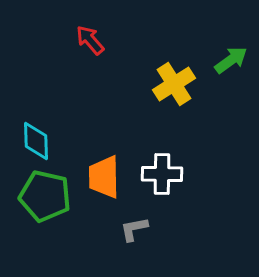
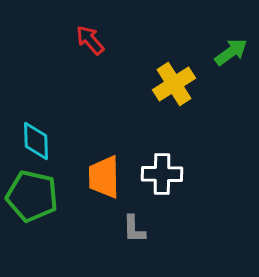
green arrow: moved 8 px up
green pentagon: moved 13 px left
gray L-shape: rotated 80 degrees counterclockwise
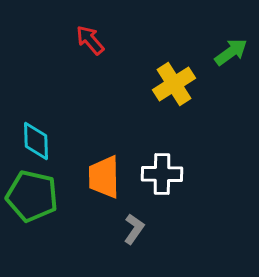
gray L-shape: rotated 144 degrees counterclockwise
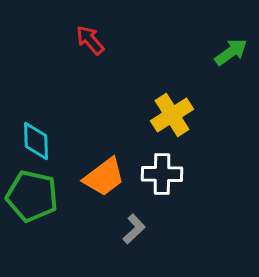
yellow cross: moved 2 px left, 31 px down
orange trapezoid: rotated 126 degrees counterclockwise
gray L-shape: rotated 12 degrees clockwise
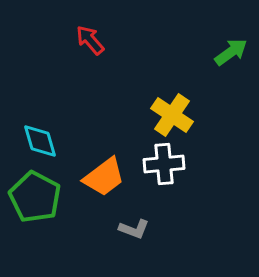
yellow cross: rotated 24 degrees counterclockwise
cyan diamond: moved 4 px right; rotated 15 degrees counterclockwise
white cross: moved 2 px right, 10 px up; rotated 6 degrees counterclockwise
green pentagon: moved 3 px right, 1 px down; rotated 15 degrees clockwise
gray L-shape: rotated 64 degrees clockwise
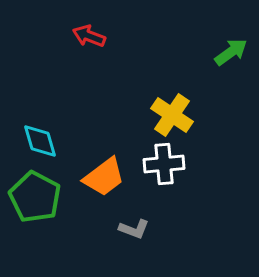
red arrow: moved 1 px left, 4 px up; rotated 28 degrees counterclockwise
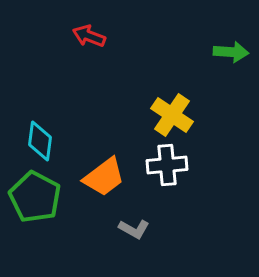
green arrow: rotated 40 degrees clockwise
cyan diamond: rotated 24 degrees clockwise
white cross: moved 3 px right, 1 px down
gray L-shape: rotated 8 degrees clockwise
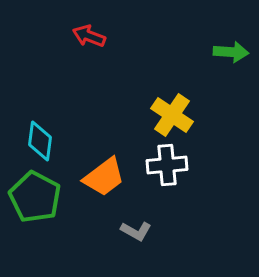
gray L-shape: moved 2 px right, 2 px down
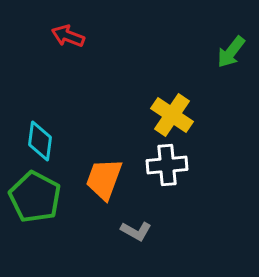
red arrow: moved 21 px left
green arrow: rotated 124 degrees clockwise
orange trapezoid: moved 2 px down; rotated 147 degrees clockwise
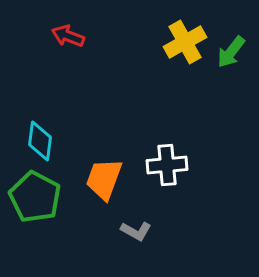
yellow cross: moved 13 px right, 73 px up; rotated 27 degrees clockwise
